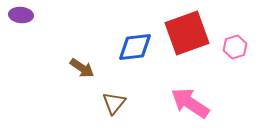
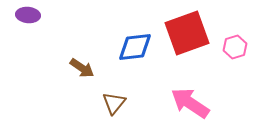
purple ellipse: moved 7 px right
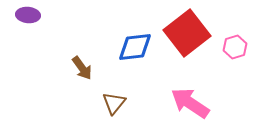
red square: rotated 18 degrees counterclockwise
brown arrow: rotated 20 degrees clockwise
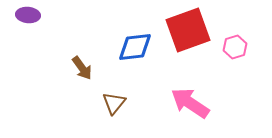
red square: moved 1 px right, 3 px up; rotated 18 degrees clockwise
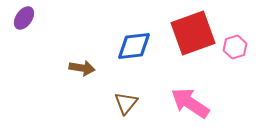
purple ellipse: moved 4 px left, 3 px down; rotated 60 degrees counterclockwise
red square: moved 5 px right, 3 px down
blue diamond: moved 1 px left, 1 px up
brown arrow: rotated 45 degrees counterclockwise
brown triangle: moved 12 px right
